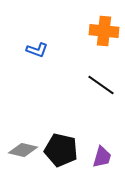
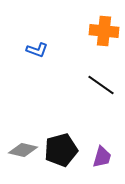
black pentagon: rotated 28 degrees counterclockwise
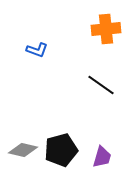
orange cross: moved 2 px right, 2 px up; rotated 12 degrees counterclockwise
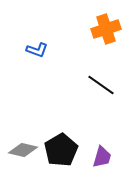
orange cross: rotated 12 degrees counterclockwise
black pentagon: rotated 16 degrees counterclockwise
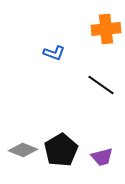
orange cross: rotated 12 degrees clockwise
blue L-shape: moved 17 px right, 3 px down
gray diamond: rotated 8 degrees clockwise
purple trapezoid: rotated 60 degrees clockwise
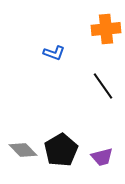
black line: moved 2 px right, 1 px down; rotated 20 degrees clockwise
gray diamond: rotated 24 degrees clockwise
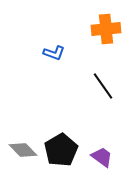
purple trapezoid: rotated 130 degrees counterclockwise
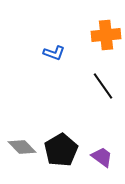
orange cross: moved 6 px down
gray diamond: moved 1 px left, 3 px up
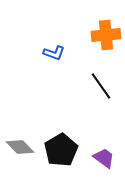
black line: moved 2 px left
gray diamond: moved 2 px left
purple trapezoid: moved 2 px right, 1 px down
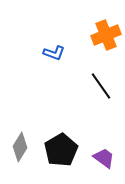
orange cross: rotated 16 degrees counterclockwise
gray diamond: rotated 76 degrees clockwise
